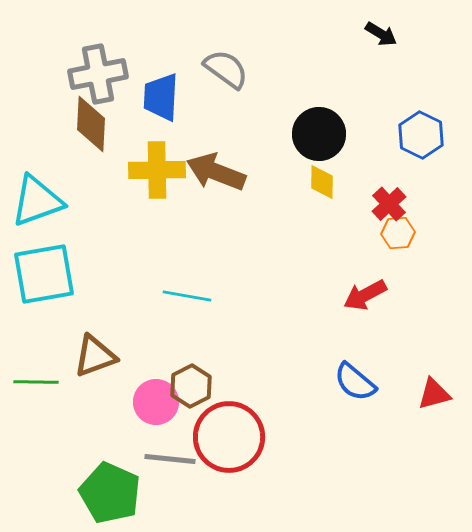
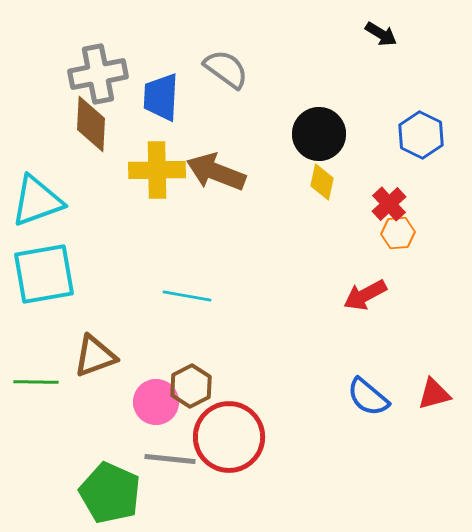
yellow diamond: rotated 12 degrees clockwise
blue semicircle: moved 13 px right, 15 px down
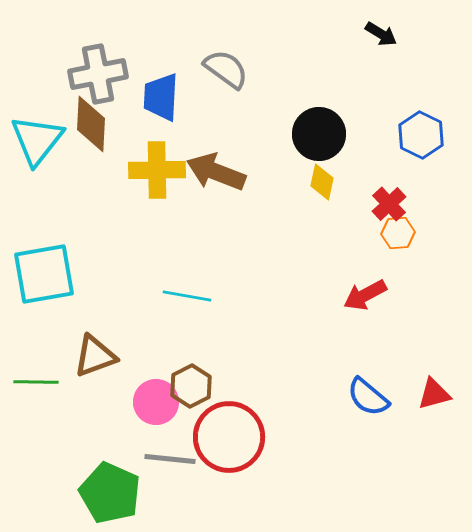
cyan triangle: moved 61 px up; rotated 32 degrees counterclockwise
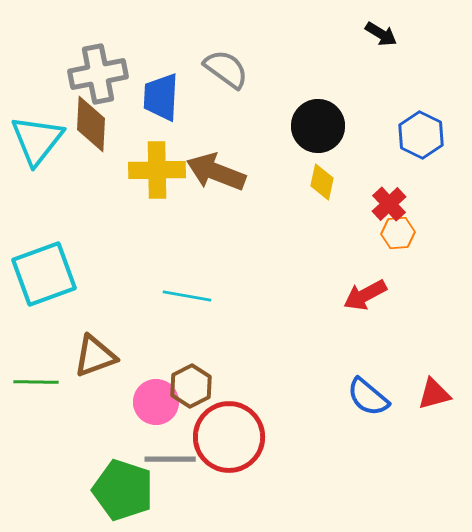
black circle: moved 1 px left, 8 px up
cyan square: rotated 10 degrees counterclockwise
gray line: rotated 6 degrees counterclockwise
green pentagon: moved 13 px right, 3 px up; rotated 6 degrees counterclockwise
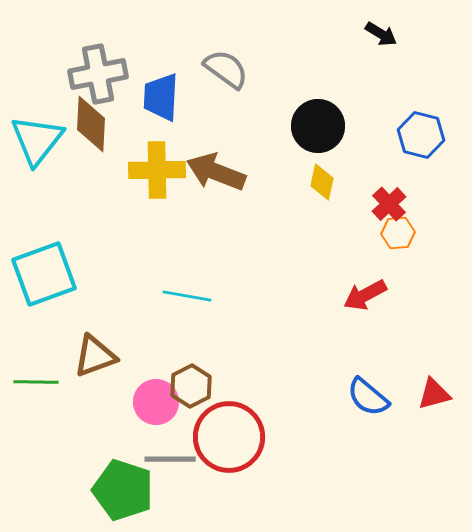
blue hexagon: rotated 12 degrees counterclockwise
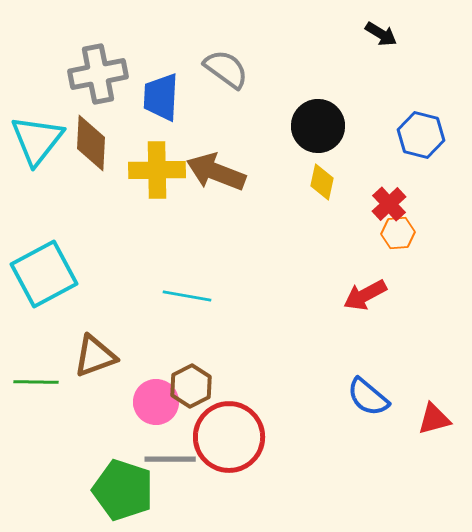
brown diamond: moved 19 px down
cyan square: rotated 8 degrees counterclockwise
red triangle: moved 25 px down
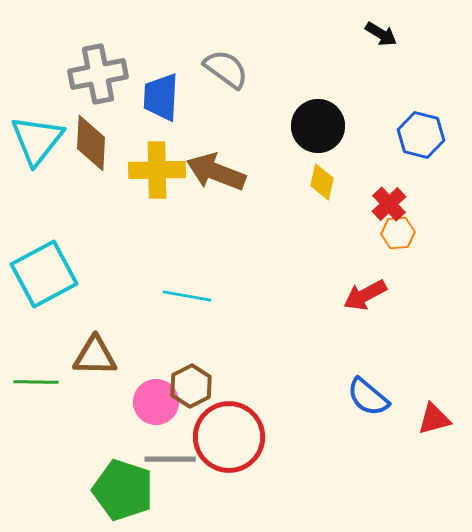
brown triangle: rotated 21 degrees clockwise
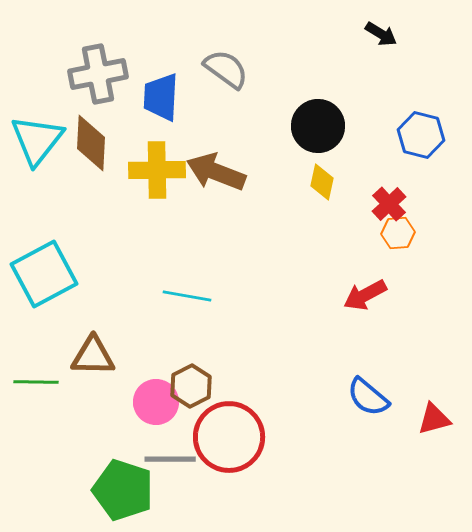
brown triangle: moved 2 px left
